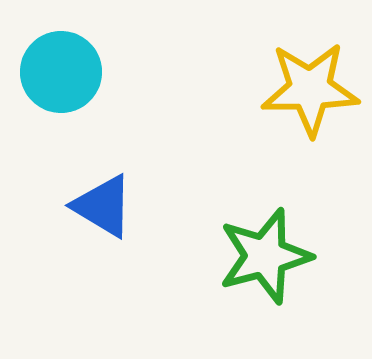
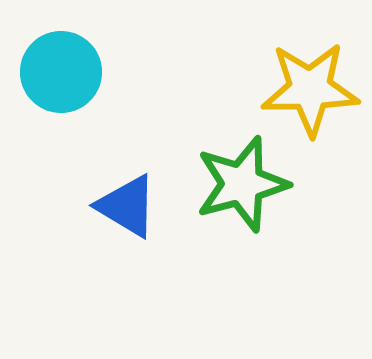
blue triangle: moved 24 px right
green star: moved 23 px left, 72 px up
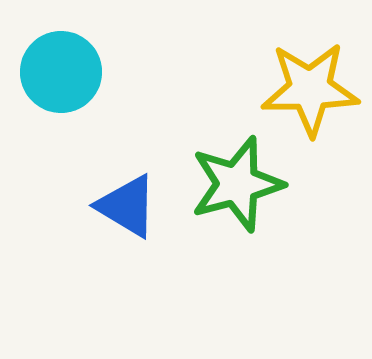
green star: moved 5 px left
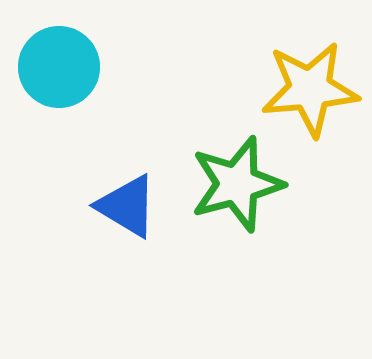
cyan circle: moved 2 px left, 5 px up
yellow star: rotated 4 degrees counterclockwise
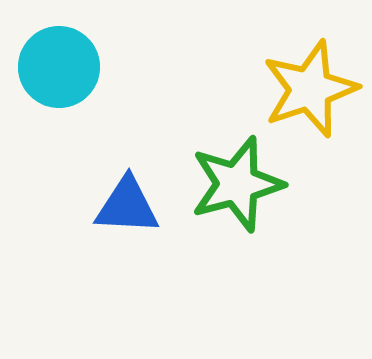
yellow star: rotated 14 degrees counterclockwise
blue triangle: rotated 28 degrees counterclockwise
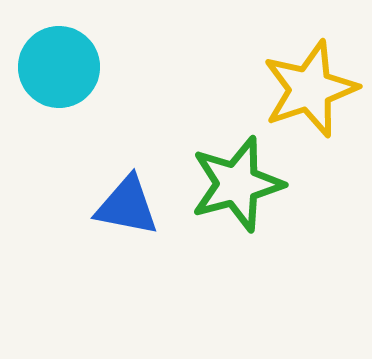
blue triangle: rotated 8 degrees clockwise
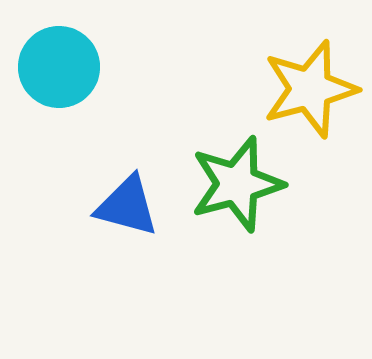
yellow star: rotated 4 degrees clockwise
blue triangle: rotated 4 degrees clockwise
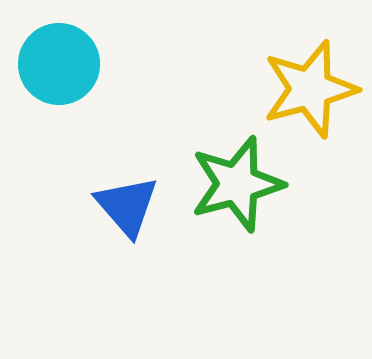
cyan circle: moved 3 px up
blue triangle: rotated 34 degrees clockwise
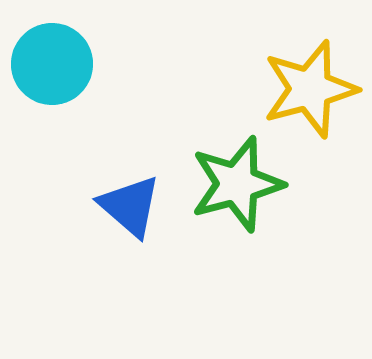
cyan circle: moved 7 px left
blue triangle: moved 3 px right; rotated 8 degrees counterclockwise
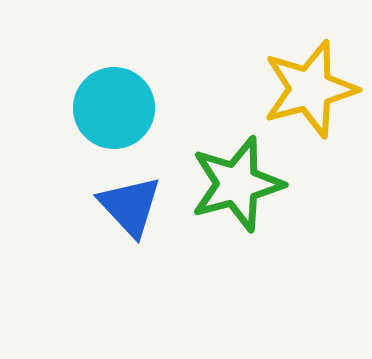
cyan circle: moved 62 px right, 44 px down
blue triangle: rotated 6 degrees clockwise
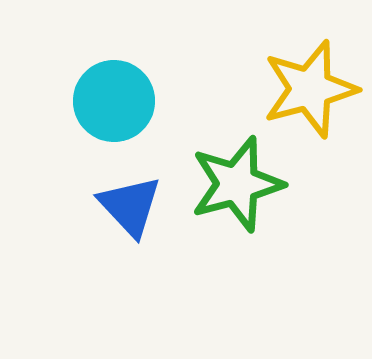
cyan circle: moved 7 px up
